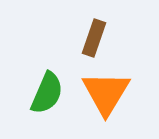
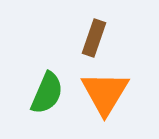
orange triangle: moved 1 px left
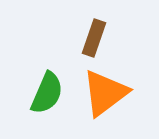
orange triangle: rotated 22 degrees clockwise
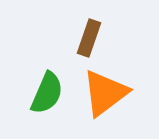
brown rectangle: moved 5 px left
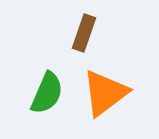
brown rectangle: moved 5 px left, 5 px up
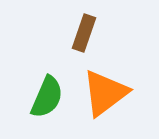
green semicircle: moved 4 px down
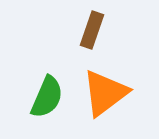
brown rectangle: moved 8 px right, 3 px up
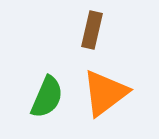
brown rectangle: rotated 6 degrees counterclockwise
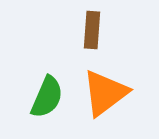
brown rectangle: rotated 9 degrees counterclockwise
